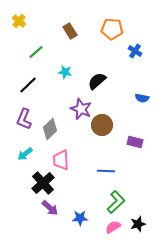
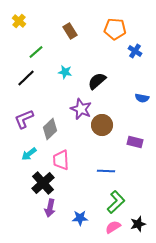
orange pentagon: moved 3 px right
black line: moved 2 px left, 7 px up
purple L-shape: rotated 45 degrees clockwise
cyan arrow: moved 4 px right
purple arrow: rotated 60 degrees clockwise
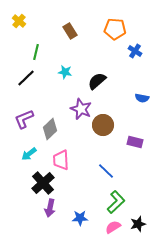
green line: rotated 35 degrees counterclockwise
brown circle: moved 1 px right
blue line: rotated 42 degrees clockwise
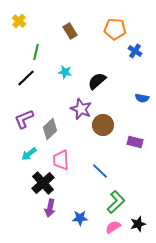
blue line: moved 6 px left
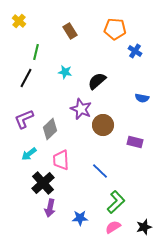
black line: rotated 18 degrees counterclockwise
black star: moved 6 px right, 3 px down
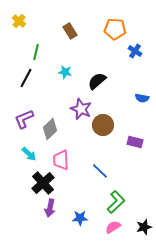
cyan arrow: rotated 98 degrees counterclockwise
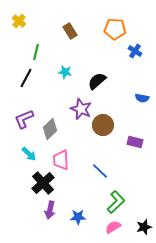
purple arrow: moved 2 px down
blue star: moved 2 px left, 1 px up
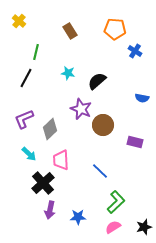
cyan star: moved 3 px right, 1 px down
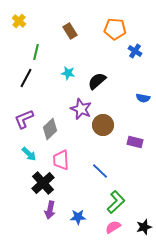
blue semicircle: moved 1 px right
